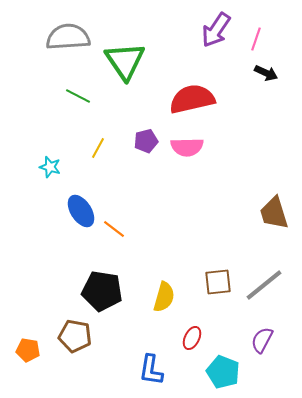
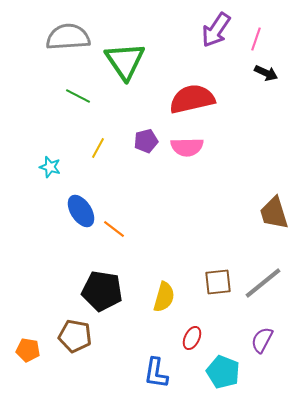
gray line: moved 1 px left, 2 px up
blue L-shape: moved 5 px right, 3 px down
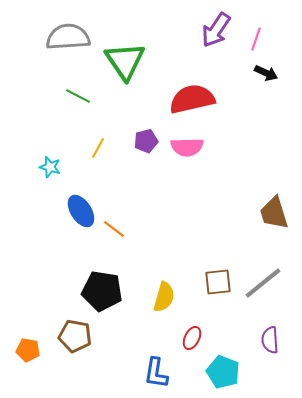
purple semicircle: moved 8 px right; rotated 32 degrees counterclockwise
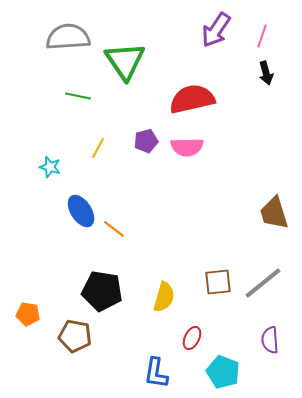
pink line: moved 6 px right, 3 px up
black arrow: rotated 50 degrees clockwise
green line: rotated 15 degrees counterclockwise
orange pentagon: moved 36 px up
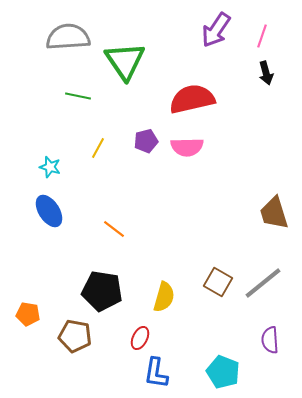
blue ellipse: moved 32 px left
brown square: rotated 36 degrees clockwise
red ellipse: moved 52 px left
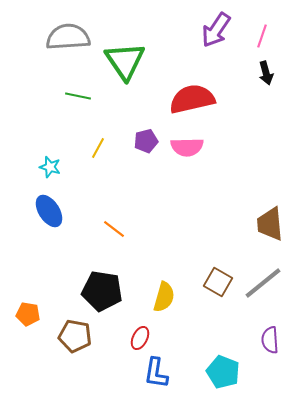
brown trapezoid: moved 4 px left, 11 px down; rotated 12 degrees clockwise
